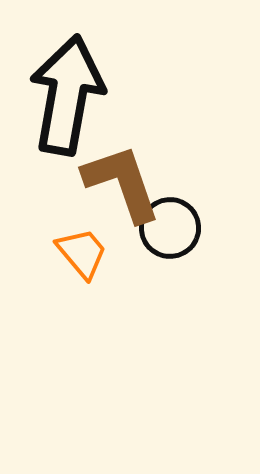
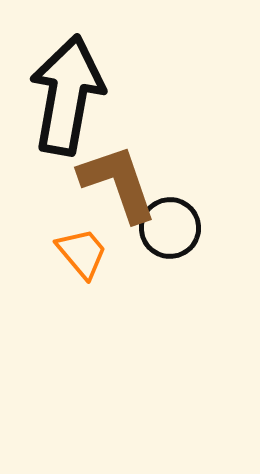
brown L-shape: moved 4 px left
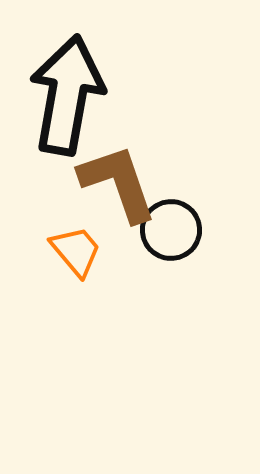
black circle: moved 1 px right, 2 px down
orange trapezoid: moved 6 px left, 2 px up
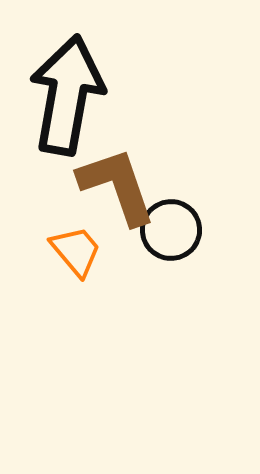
brown L-shape: moved 1 px left, 3 px down
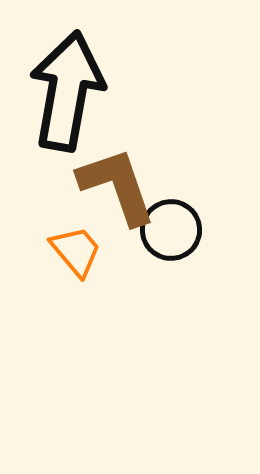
black arrow: moved 4 px up
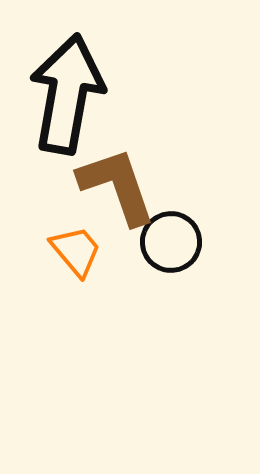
black arrow: moved 3 px down
black circle: moved 12 px down
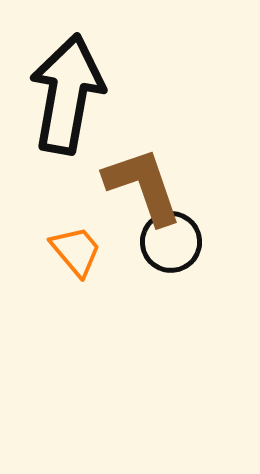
brown L-shape: moved 26 px right
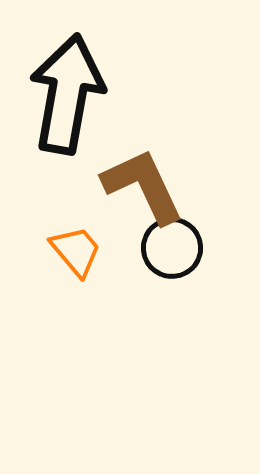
brown L-shape: rotated 6 degrees counterclockwise
black circle: moved 1 px right, 6 px down
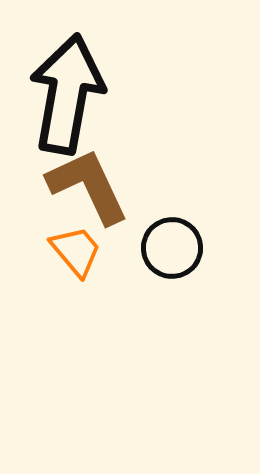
brown L-shape: moved 55 px left
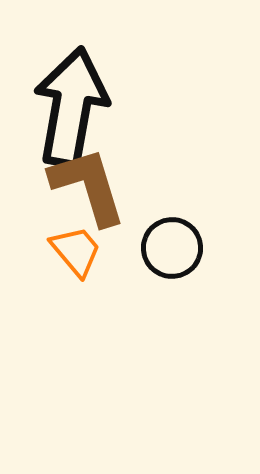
black arrow: moved 4 px right, 13 px down
brown L-shape: rotated 8 degrees clockwise
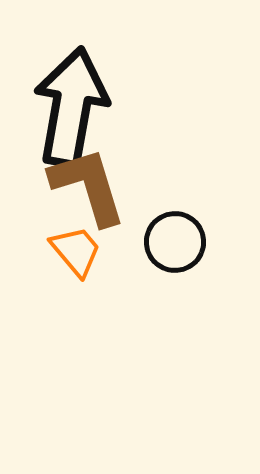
black circle: moved 3 px right, 6 px up
